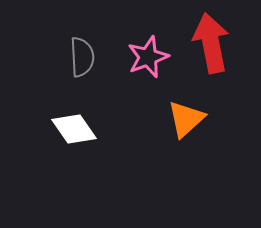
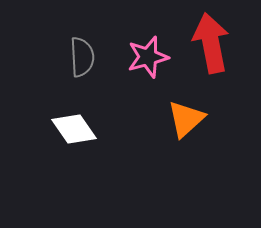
pink star: rotated 6 degrees clockwise
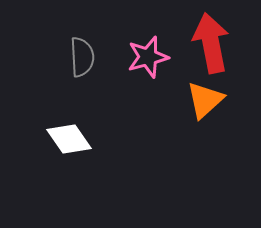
orange triangle: moved 19 px right, 19 px up
white diamond: moved 5 px left, 10 px down
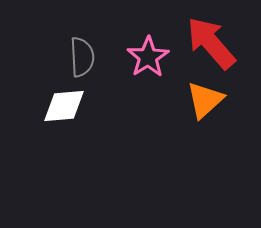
red arrow: rotated 30 degrees counterclockwise
pink star: rotated 18 degrees counterclockwise
white diamond: moved 5 px left, 33 px up; rotated 60 degrees counterclockwise
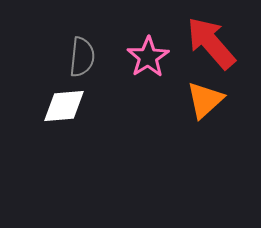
gray semicircle: rotated 9 degrees clockwise
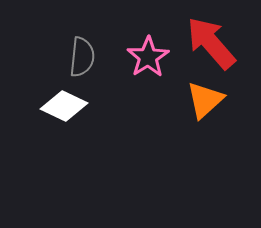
white diamond: rotated 30 degrees clockwise
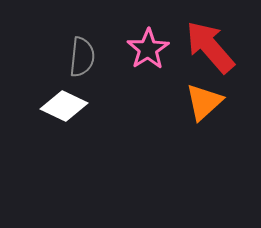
red arrow: moved 1 px left, 4 px down
pink star: moved 8 px up
orange triangle: moved 1 px left, 2 px down
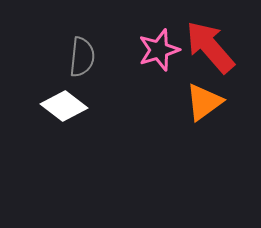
pink star: moved 11 px right, 1 px down; rotated 15 degrees clockwise
orange triangle: rotated 6 degrees clockwise
white diamond: rotated 12 degrees clockwise
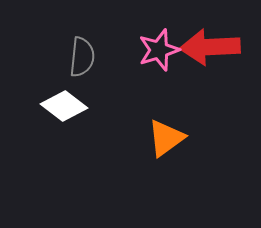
red arrow: rotated 52 degrees counterclockwise
orange triangle: moved 38 px left, 36 px down
